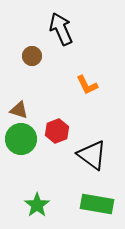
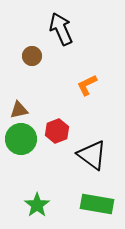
orange L-shape: rotated 90 degrees clockwise
brown triangle: rotated 30 degrees counterclockwise
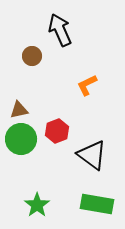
black arrow: moved 1 px left, 1 px down
